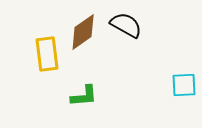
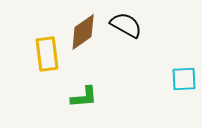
cyan square: moved 6 px up
green L-shape: moved 1 px down
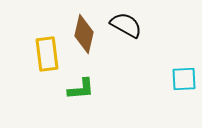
brown diamond: moved 1 px right, 2 px down; rotated 42 degrees counterclockwise
green L-shape: moved 3 px left, 8 px up
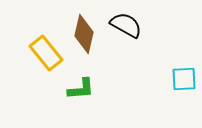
yellow rectangle: moved 1 px left, 1 px up; rotated 32 degrees counterclockwise
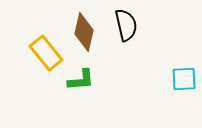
black semicircle: rotated 48 degrees clockwise
brown diamond: moved 2 px up
green L-shape: moved 9 px up
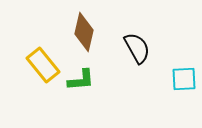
black semicircle: moved 11 px right, 23 px down; rotated 16 degrees counterclockwise
yellow rectangle: moved 3 px left, 12 px down
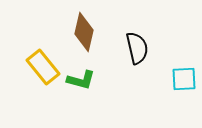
black semicircle: rotated 16 degrees clockwise
yellow rectangle: moved 2 px down
green L-shape: rotated 20 degrees clockwise
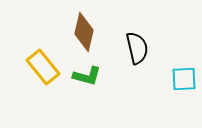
green L-shape: moved 6 px right, 4 px up
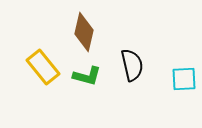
black semicircle: moved 5 px left, 17 px down
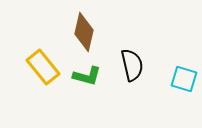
cyan square: rotated 20 degrees clockwise
